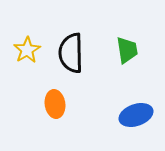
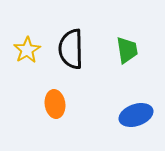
black semicircle: moved 4 px up
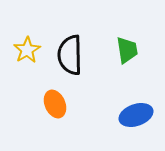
black semicircle: moved 1 px left, 6 px down
orange ellipse: rotated 16 degrees counterclockwise
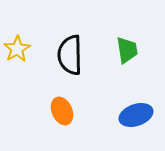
yellow star: moved 10 px left, 1 px up
orange ellipse: moved 7 px right, 7 px down
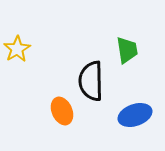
black semicircle: moved 21 px right, 26 px down
blue ellipse: moved 1 px left
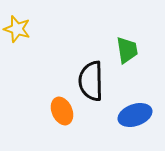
yellow star: moved 20 px up; rotated 24 degrees counterclockwise
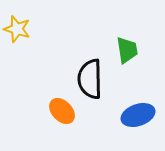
black semicircle: moved 1 px left, 2 px up
orange ellipse: rotated 20 degrees counterclockwise
blue ellipse: moved 3 px right
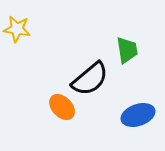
yellow star: rotated 8 degrees counterclockwise
black semicircle: rotated 129 degrees counterclockwise
orange ellipse: moved 4 px up
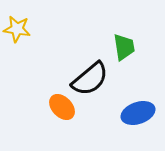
green trapezoid: moved 3 px left, 3 px up
blue ellipse: moved 2 px up
